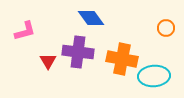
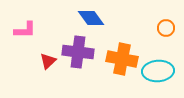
pink L-shape: moved 1 px up; rotated 15 degrees clockwise
red triangle: rotated 18 degrees clockwise
cyan ellipse: moved 4 px right, 5 px up
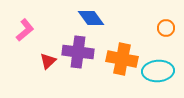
pink L-shape: rotated 40 degrees counterclockwise
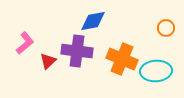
blue diamond: moved 2 px right, 3 px down; rotated 64 degrees counterclockwise
pink L-shape: moved 13 px down
purple cross: moved 1 px left, 1 px up
orange cross: rotated 12 degrees clockwise
cyan ellipse: moved 2 px left
